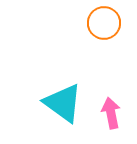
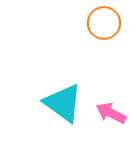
pink arrow: rotated 52 degrees counterclockwise
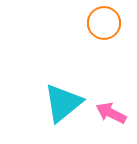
cyan triangle: rotated 45 degrees clockwise
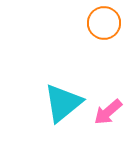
pink arrow: moved 3 px left, 1 px up; rotated 68 degrees counterclockwise
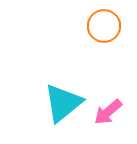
orange circle: moved 3 px down
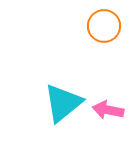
pink arrow: moved 2 px up; rotated 52 degrees clockwise
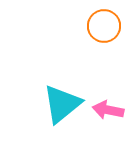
cyan triangle: moved 1 px left, 1 px down
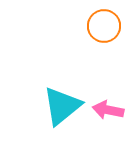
cyan triangle: moved 2 px down
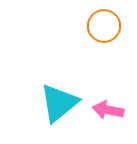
cyan triangle: moved 3 px left, 3 px up
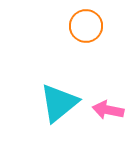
orange circle: moved 18 px left
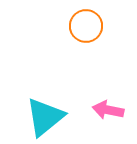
cyan triangle: moved 14 px left, 14 px down
